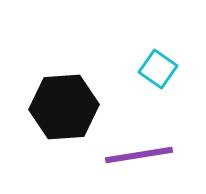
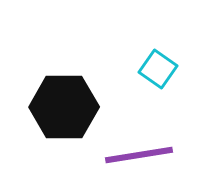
black hexagon: rotated 4 degrees clockwise
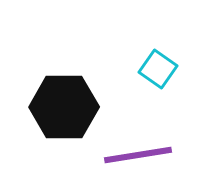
purple line: moved 1 px left
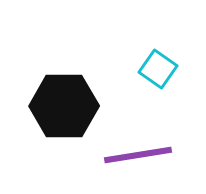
black hexagon: moved 1 px up
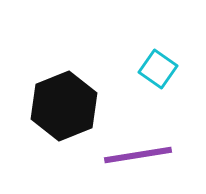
black hexagon: rotated 22 degrees counterclockwise
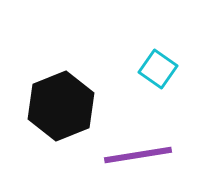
black hexagon: moved 3 px left
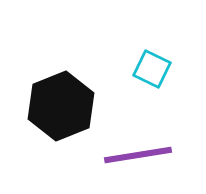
cyan square: moved 6 px left; rotated 9 degrees counterclockwise
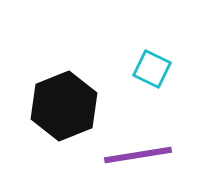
black hexagon: moved 3 px right
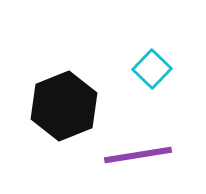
cyan square: rotated 18 degrees clockwise
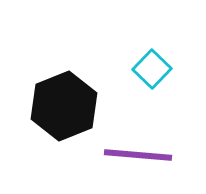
purple line: rotated 14 degrees clockwise
